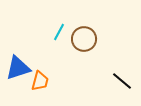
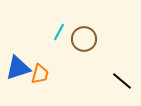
orange trapezoid: moved 7 px up
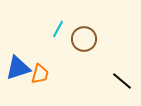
cyan line: moved 1 px left, 3 px up
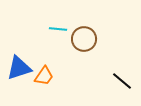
cyan line: rotated 66 degrees clockwise
blue triangle: moved 1 px right
orange trapezoid: moved 4 px right, 2 px down; rotated 20 degrees clockwise
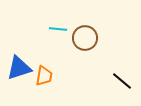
brown circle: moved 1 px right, 1 px up
orange trapezoid: rotated 25 degrees counterclockwise
